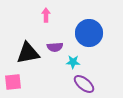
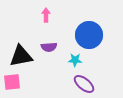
blue circle: moved 2 px down
purple semicircle: moved 6 px left
black triangle: moved 7 px left, 3 px down
cyan star: moved 2 px right, 2 px up
pink square: moved 1 px left
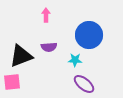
black triangle: rotated 10 degrees counterclockwise
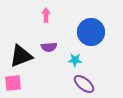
blue circle: moved 2 px right, 3 px up
pink square: moved 1 px right, 1 px down
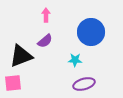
purple semicircle: moved 4 px left, 6 px up; rotated 35 degrees counterclockwise
purple ellipse: rotated 55 degrees counterclockwise
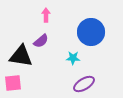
purple semicircle: moved 4 px left
black triangle: rotated 30 degrees clockwise
cyan star: moved 2 px left, 2 px up
purple ellipse: rotated 15 degrees counterclockwise
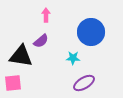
purple ellipse: moved 1 px up
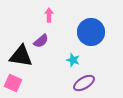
pink arrow: moved 3 px right
cyan star: moved 2 px down; rotated 16 degrees clockwise
pink square: rotated 30 degrees clockwise
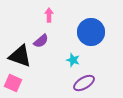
black triangle: moved 1 px left; rotated 10 degrees clockwise
